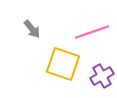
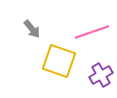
yellow square: moved 4 px left, 3 px up
purple cross: moved 1 px left, 1 px up
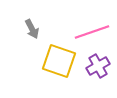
gray arrow: rotated 12 degrees clockwise
purple cross: moved 3 px left, 9 px up
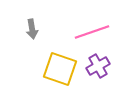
gray arrow: rotated 18 degrees clockwise
yellow square: moved 1 px right, 8 px down
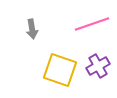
pink line: moved 8 px up
yellow square: moved 1 px down
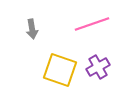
purple cross: moved 1 px down
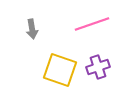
purple cross: rotated 10 degrees clockwise
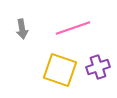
pink line: moved 19 px left, 4 px down
gray arrow: moved 10 px left
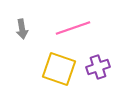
yellow square: moved 1 px left, 1 px up
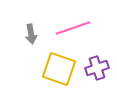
gray arrow: moved 9 px right, 5 px down
purple cross: moved 1 px left, 1 px down
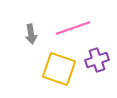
purple cross: moved 8 px up
